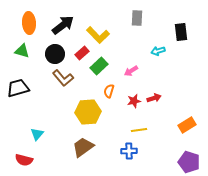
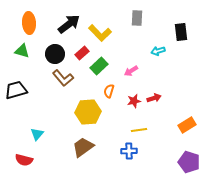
black arrow: moved 6 px right, 1 px up
yellow L-shape: moved 2 px right, 2 px up
black trapezoid: moved 2 px left, 2 px down
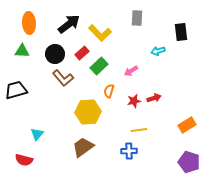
green triangle: rotated 14 degrees counterclockwise
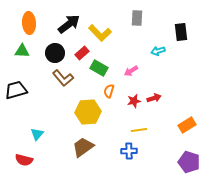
black circle: moved 1 px up
green rectangle: moved 2 px down; rotated 72 degrees clockwise
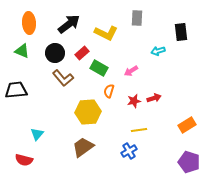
yellow L-shape: moved 6 px right; rotated 20 degrees counterclockwise
green triangle: rotated 21 degrees clockwise
black trapezoid: rotated 10 degrees clockwise
blue cross: rotated 28 degrees counterclockwise
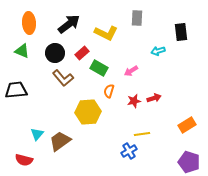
yellow line: moved 3 px right, 4 px down
brown trapezoid: moved 23 px left, 6 px up
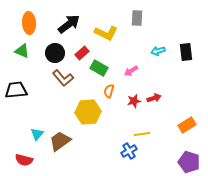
black rectangle: moved 5 px right, 20 px down
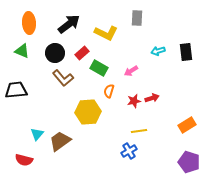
red arrow: moved 2 px left
yellow line: moved 3 px left, 3 px up
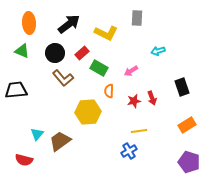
black rectangle: moved 4 px left, 35 px down; rotated 12 degrees counterclockwise
orange semicircle: rotated 16 degrees counterclockwise
red arrow: rotated 88 degrees clockwise
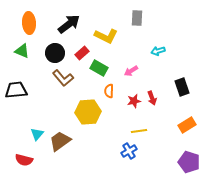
yellow L-shape: moved 3 px down
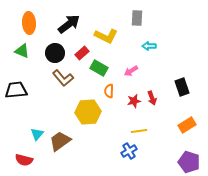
cyan arrow: moved 9 px left, 5 px up; rotated 16 degrees clockwise
